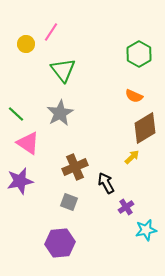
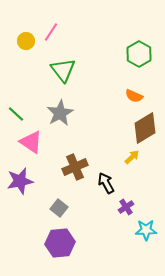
yellow circle: moved 3 px up
pink triangle: moved 3 px right, 1 px up
gray square: moved 10 px left, 6 px down; rotated 18 degrees clockwise
cyan star: rotated 10 degrees clockwise
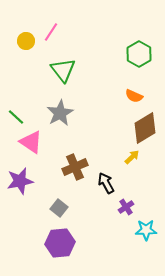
green line: moved 3 px down
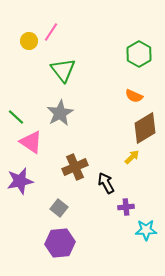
yellow circle: moved 3 px right
purple cross: rotated 28 degrees clockwise
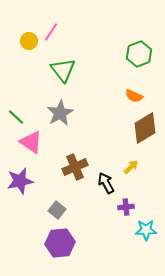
green hexagon: rotated 10 degrees clockwise
yellow arrow: moved 1 px left, 10 px down
gray square: moved 2 px left, 2 px down
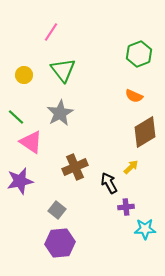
yellow circle: moved 5 px left, 34 px down
brown diamond: moved 4 px down
black arrow: moved 3 px right
cyan star: moved 1 px left, 1 px up
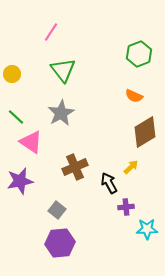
yellow circle: moved 12 px left, 1 px up
gray star: moved 1 px right
cyan star: moved 2 px right
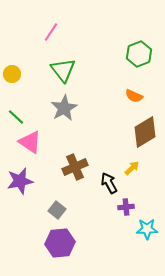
gray star: moved 3 px right, 5 px up
pink triangle: moved 1 px left
yellow arrow: moved 1 px right, 1 px down
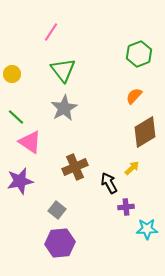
orange semicircle: rotated 108 degrees clockwise
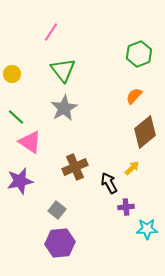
brown diamond: rotated 8 degrees counterclockwise
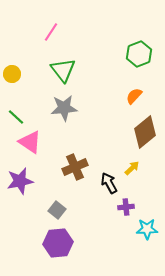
gray star: rotated 24 degrees clockwise
purple hexagon: moved 2 px left
